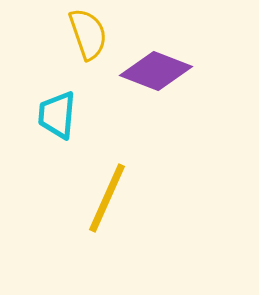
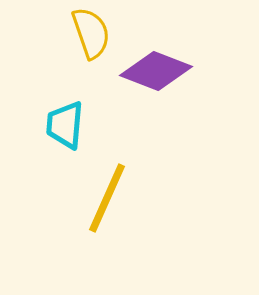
yellow semicircle: moved 3 px right, 1 px up
cyan trapezoid: moved 8 px right, 10 px down
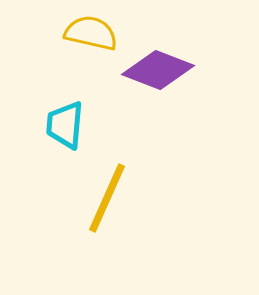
yellow semicircle: rotated 58 degrees counterclockwise
purple diamond: moved 2 px right, 1 px up
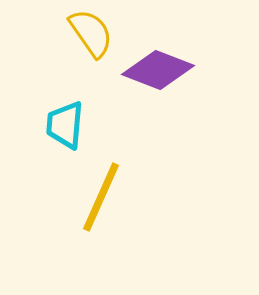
yellow semicircle: rotated 42 degrees clockwise
yellow line: moved 6 px left, 1 px up
